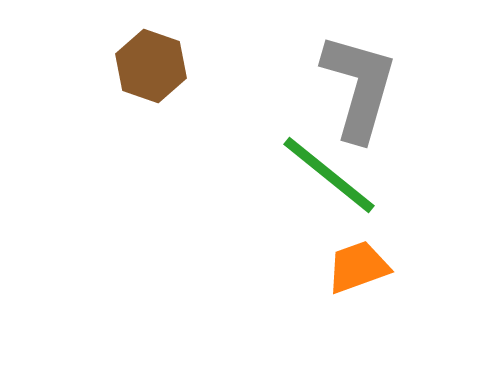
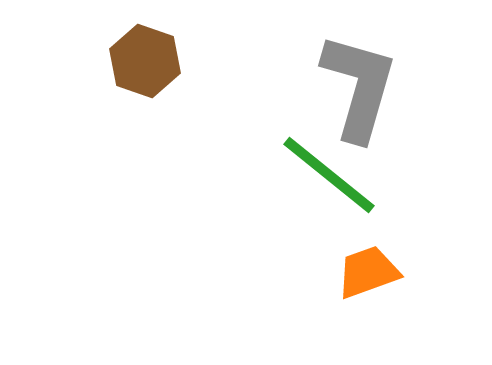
brown hexagon: moved 6 px left, 5 px up
orange trapezoid: moved 10 px right, 5 px down
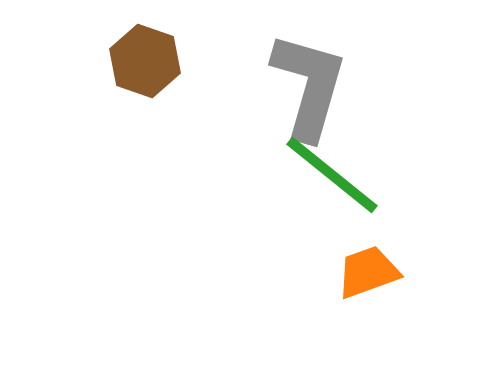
gray L-shape: moved 50 px left, 1 px up
green line: moved 3 px right
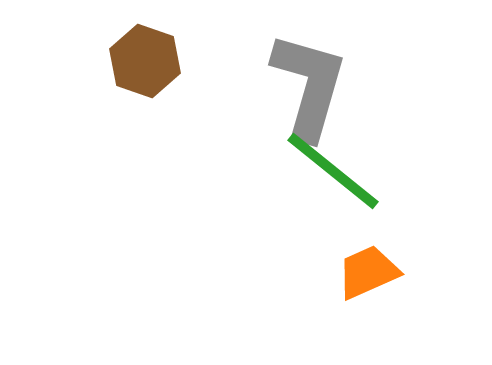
green line: moved 1 px right, 4 px up
orange trapezoid: rotated 4 degrees counterclockwise
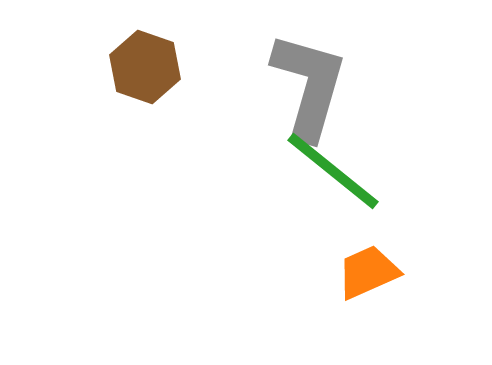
brown hexagon: moved 6 px down
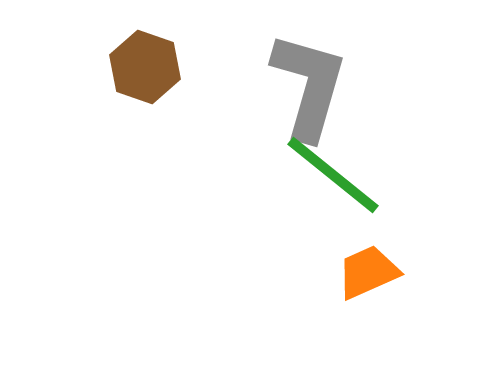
green line: moved 4 px down
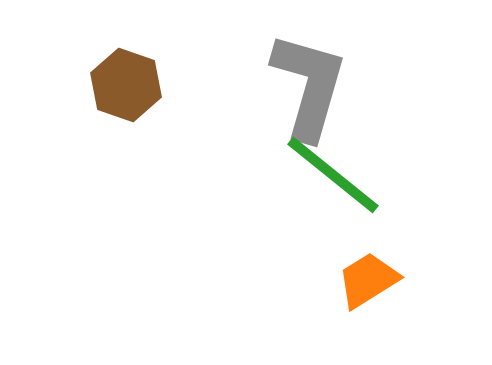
brown hexagon: moved 19 px left, 18 px down
orange trapezoid: moved 8 px down; rotated 8 degrees counterclockwise
